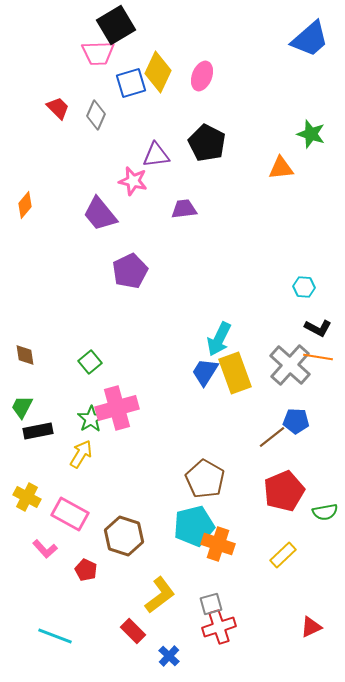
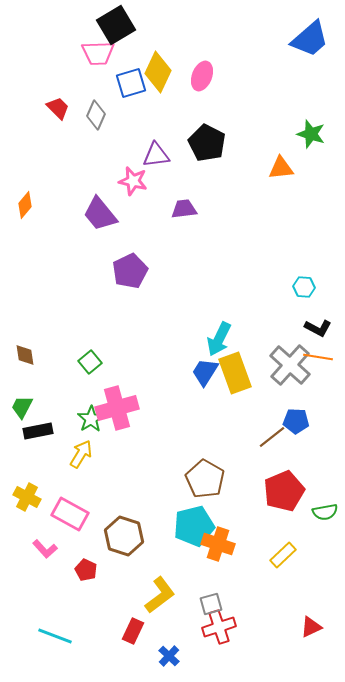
red rectangle at (133, 631): rotated 70 degrees clockwise
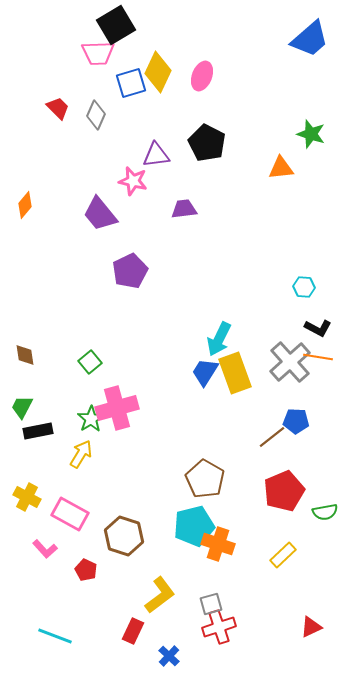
gray cross at (290, 365): moved 3 px up; rotated 6 degrees clockwise
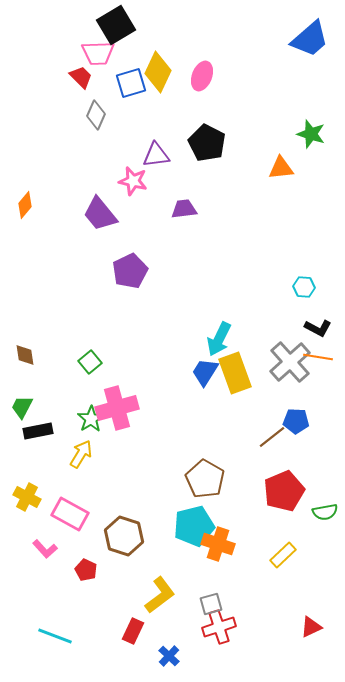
red trapezoid at (58, 108): moved 23 px right, 31 px up
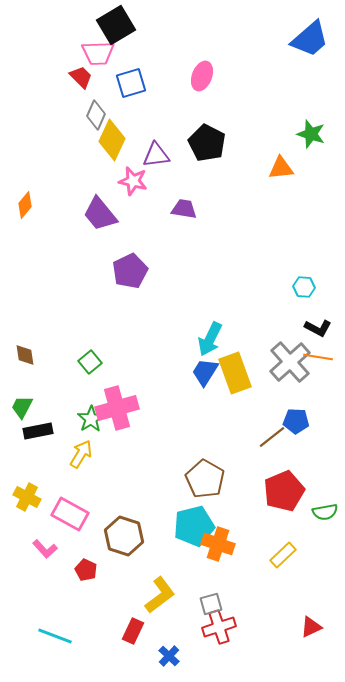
yellow diamond at (158, 72): moved 46 px left, 68 px down
purple trapezoid at (184, 209): rotated 16 degrees clockwise
cyan arrow at (219, 339): moved 9 px left
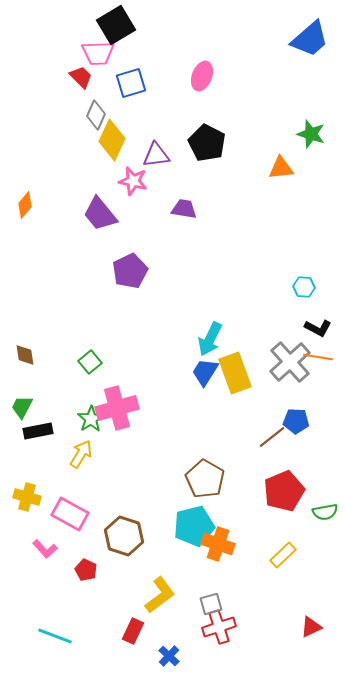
yellow cross at (27, 497): rotated 12 degrees counterclockwise
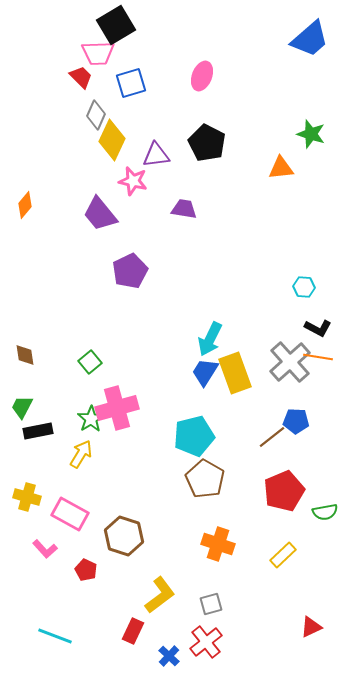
cyan pentagon at (194, 526): moved 90 px up
red cross at (219, 627): moved 13 px left, 15 px down; rotated 20 degrees counterclockwise
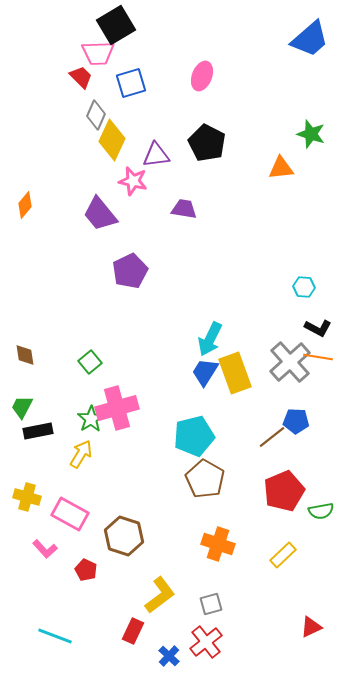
green semicircle at (325, 512): moved 4 px left, 1 px up
